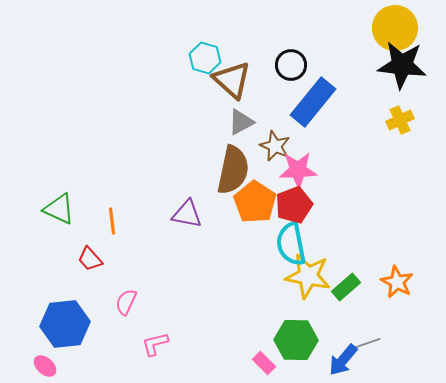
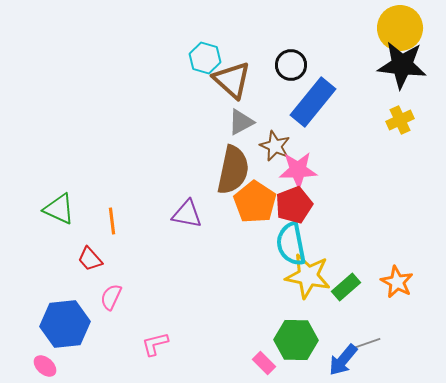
yellow circle: moved 5 px right
pink semicircle: moved 15 px left, 5 px up
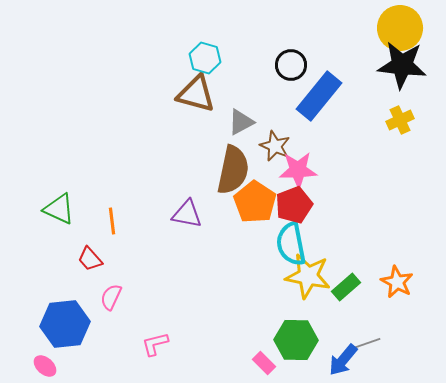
brown triangle: moved 36 px left, 14 px down; rotated 27 degrees counterclockwise
blue rectangle: moved 6 px right, 6 px up
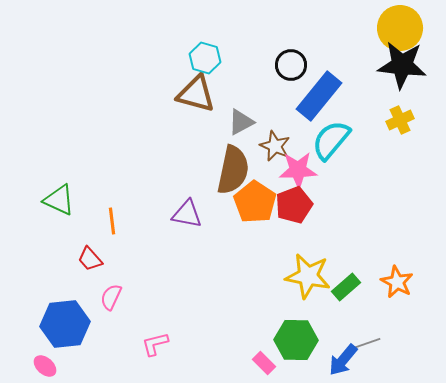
green triangle: moved 9 px up
cyan semicircle: moved 40 px right, 104 px up; rotated 51 degrees clockwise
